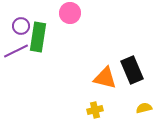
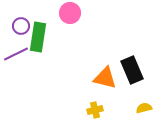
purple line: moved 3 px down
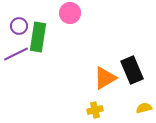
purple circle: moved 2 px left
orange triangle: rotated 45 degrees counterclockwise
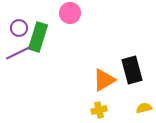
purple circle: moved 2 px down
green rectangle: rotated 8 degrees clockwise
purple line: moved 2 px right, 1 px up
black rectangle: rotated 8 degrees clockwise
orange triangle: moved 1 px left, 2 px down
yellow cross: moved 4 px right
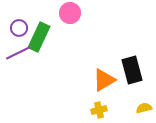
green rectangle: moved 1 px right; rotated 8 degrees clockwise
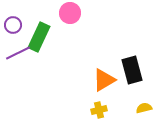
purple circle: moved 6 px left, 3 px up
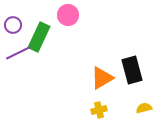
pink circle: moved 2 px left, 2 px down
orange triangle: moved 2 px left, 2 px up
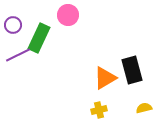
green rectangle: moved 1 px down
purple line: moved 2 px down
orange triangle: moved 3 px right
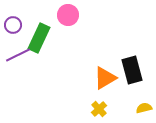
yellow cross: moved 1 px up; rotated 28 degrees counterclockwise
